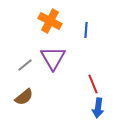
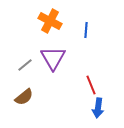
red line: moved 2 px left, 1 px down
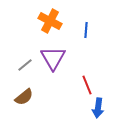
red line: moved 4 px left
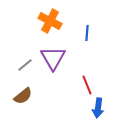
blue line: moved 1 px right, 3 px down
brown semicircle: moved 1 px left, 1 px up
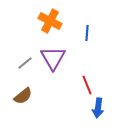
gray line: moved 2 px up
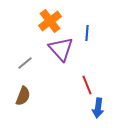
orange cross: rotated 25 degrees clockwise
purple triangle: moved 8 px right, 9 px up; rotated 12 degrees counterclockwise
brown semicircle: rotated 30 degrees counterclockwise
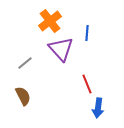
red line: moved 1 px up
brown semicircle: rotated 48 degrees counterclockwise
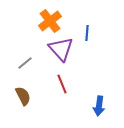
red line: moved 25 px left
blue arrow: moved 1 px right, 2 px up
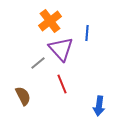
gray line: moved 13 px right
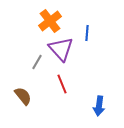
gray line: moved 1 px left, 1 px up; rotated 21 degrees counterclockwise
brown semicircle: rotated 12 degrees counterclockwise
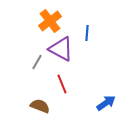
purple triangle: rotated 20 degrees counterclockwise
brown semicircle: moved 17 px right, 10 px down; rotated 30 degrees counterclockwise
blue arrow: moved 7 px right, 3 px up; rotated 132 degrees counterclockwise
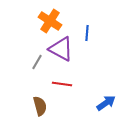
orange cross: rotated 20 degrees counterclockwise
red line: rotated 60 degrees counterclockwise
brown semicircle: rotated 54 degrees clockwise
